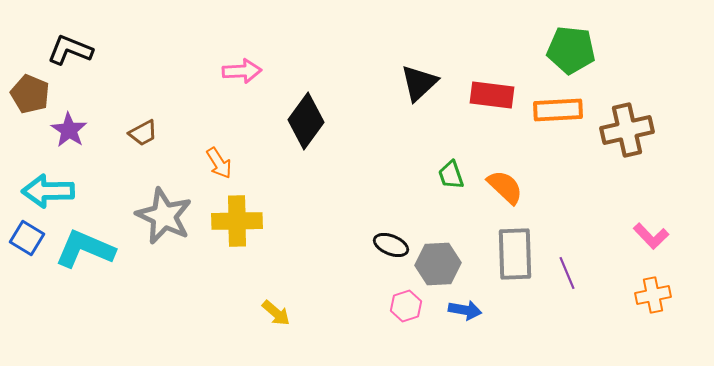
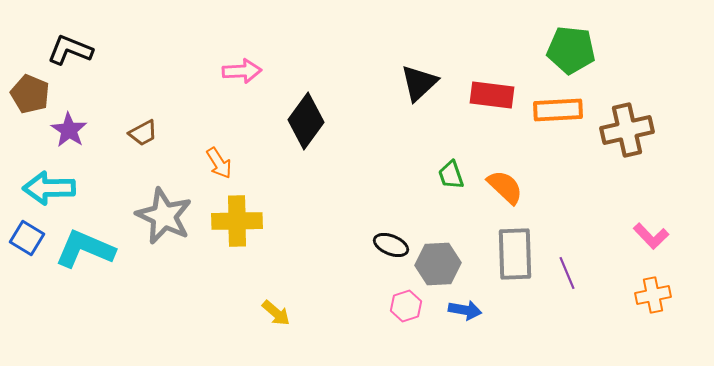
cyan arrow: moved 1 px right, 3 px up
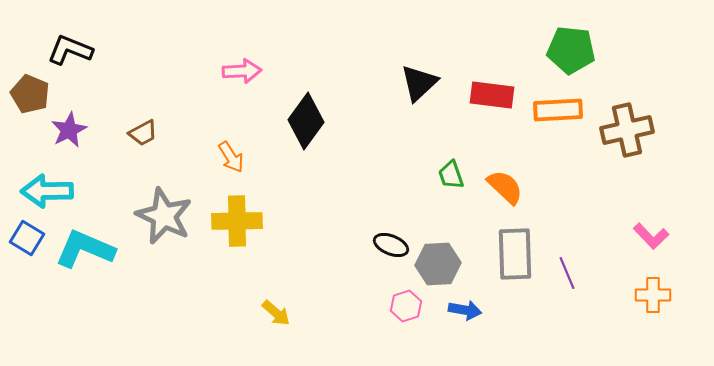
purple star: rotated 12 degrees clockwise
orange arrow: moved 12 px right, 6 px up
cyan arrow: moved 2 px left, 3 px down
orange cross: rotated 12 degrees clockwise
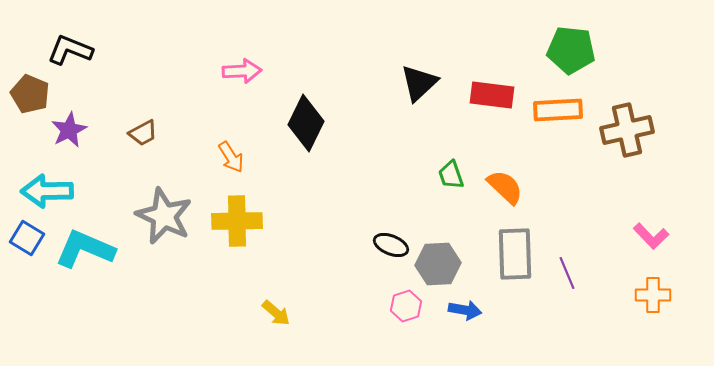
black diamond: moved 2 px down; rotated 10 degrees counterclockwise
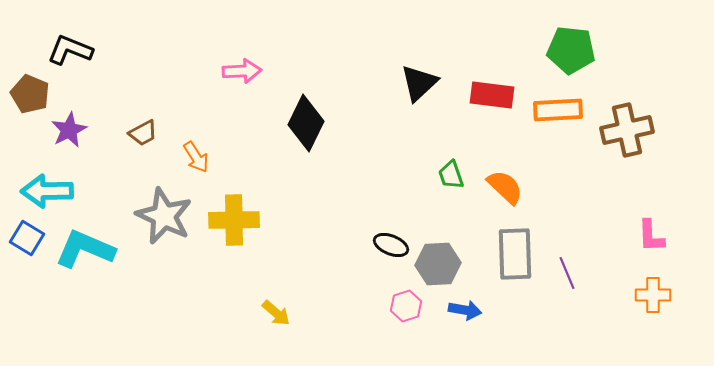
orange arrow: moved 35 px left
yellow cross: moved 3 px left, 1 px up
pink L-shape: rotated 42 degrees clockwise
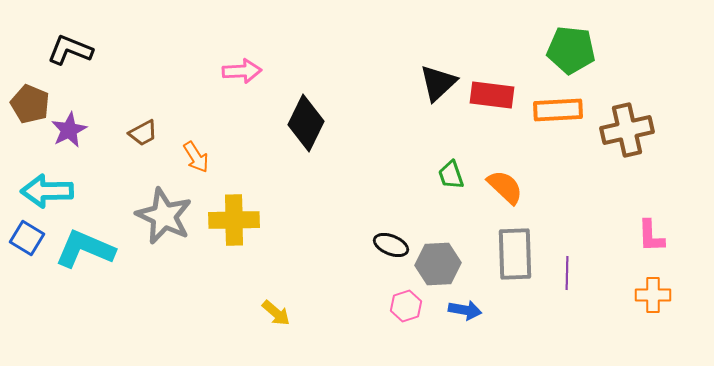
black triangle: moved 19 px right
brown pentagon: moved 10 px down
purple line: rotated 24 degrees clockwise
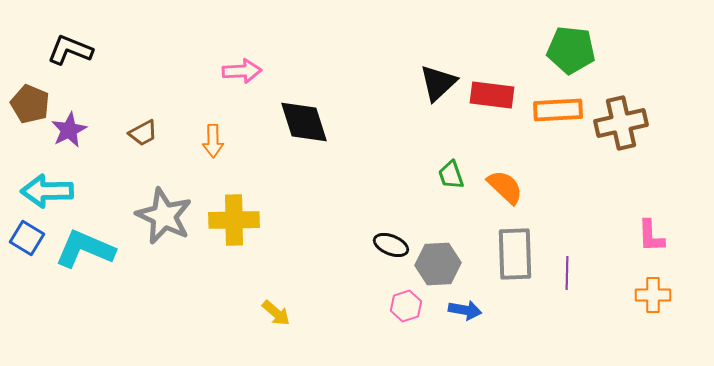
black diamond: moved 2 px left, 1 px up; rotated 44 degrees counterclockwise
brown cross: moved 6 px left, 7 px up
orange arrow: moved 17 px right, 16 px up; rotated 32 degrees clockwise
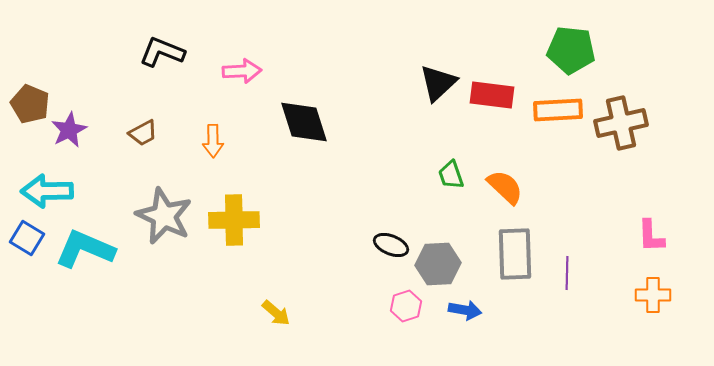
black L-shape: moved 92 px right, 2 px down
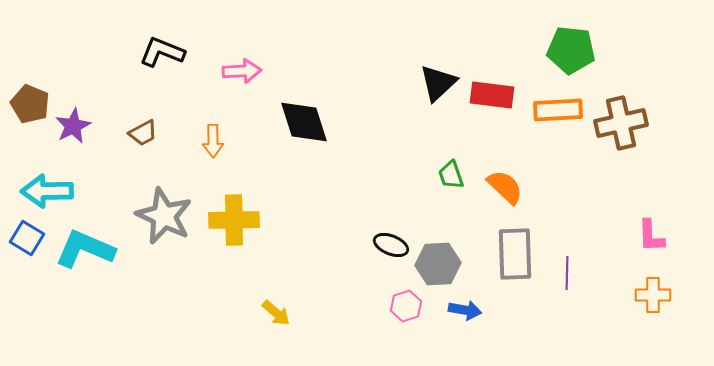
purple star: moved 4 px right, 4 px up
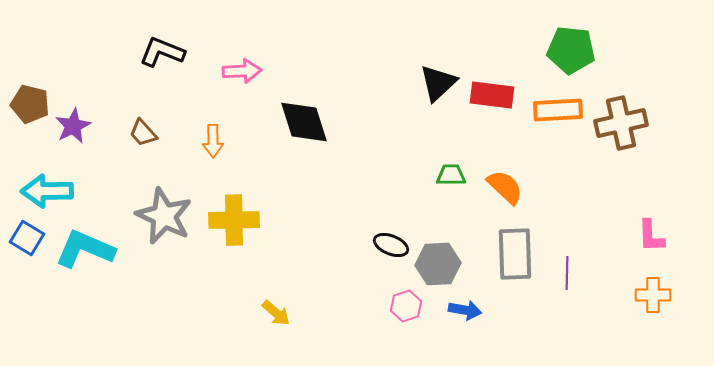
brown pentagon: rotated 9 degrees counterclockwise
brown trapezoid: rotated 76 degrees clockwise
green trapezoid: rotated 108 degrees clockwise
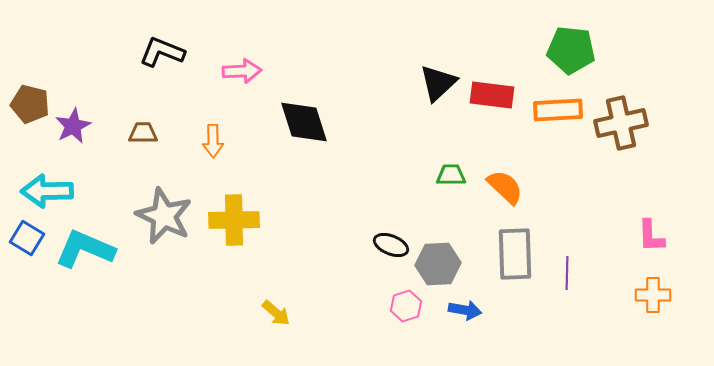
brown trapezoid: rotated 132 degrees clockwise
